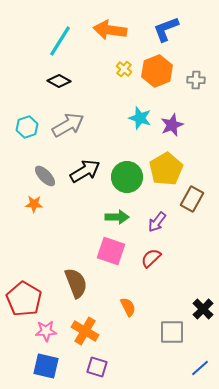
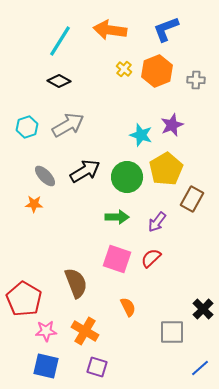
cyan star: moved 1 px right, 17 px down
pink square: moved 6 px right, 8 px down
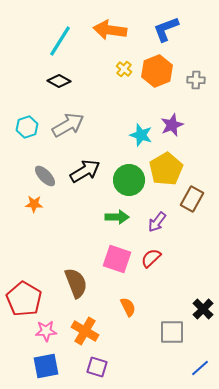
green circle: moved 2 px right, 3 px down
blue square: rotated 24 degrees counterclockwise
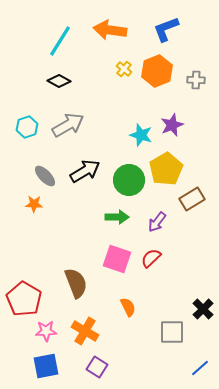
brown rectangle: rotated 30 degrees clockwise
purple square: rotated 15 degrees clockwise
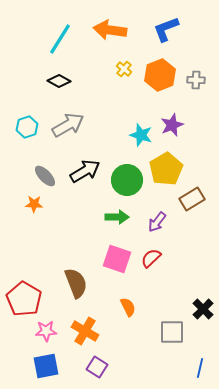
cyan line: moved 2 px up
orange hexagon: moved 3 px right, 4 px down
green circle: moved 2 px left
blue line: rotated 36 degrees counterclockwise
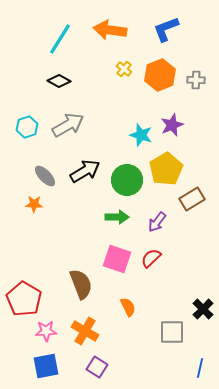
brown semicircle: moved 5 px right, 1 px down
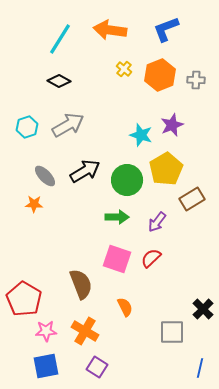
orange semicircle: moved 3 px left
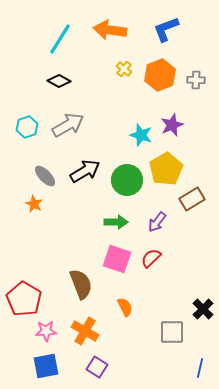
orange star: rotated 24 degrees clockwise
green arrow: moved 1 px left, 5 px down
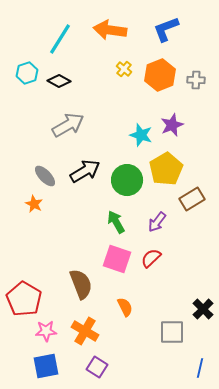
cyan hexagon: moved 54 px up
green arrow: rotated 120 degrees counterclockwise
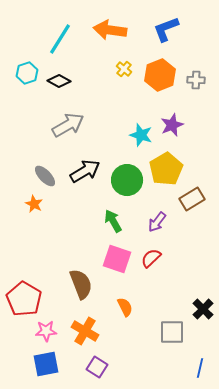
green arrow: moved 3 px left, 1 px up
blue square: moved 2 px up
